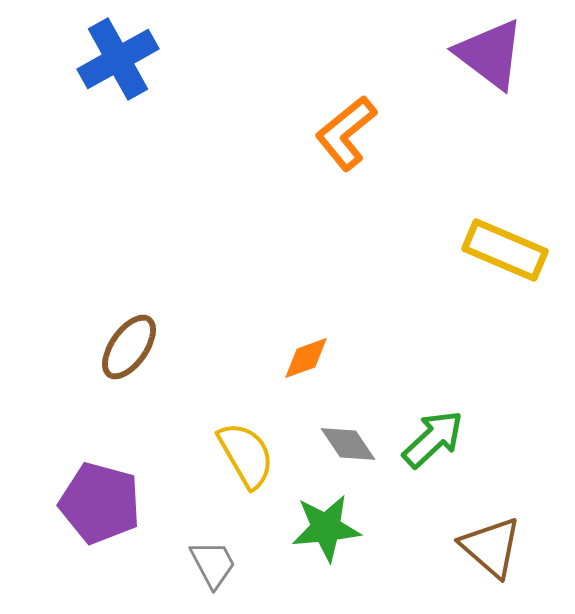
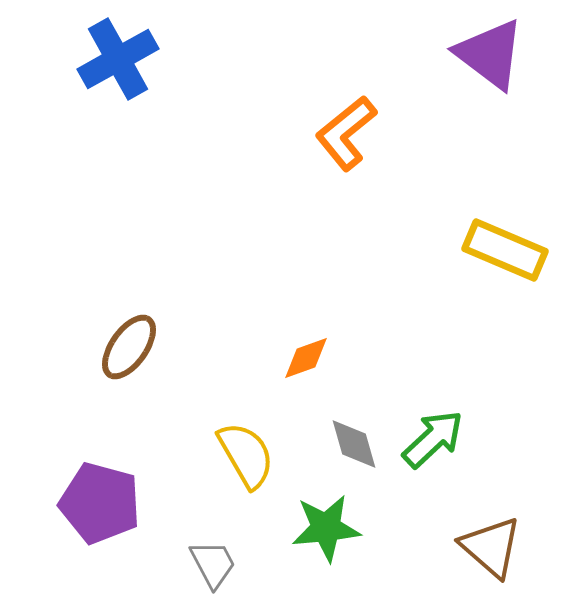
gray diamond: moved 6 px right; rotated 18 degrees clockwise
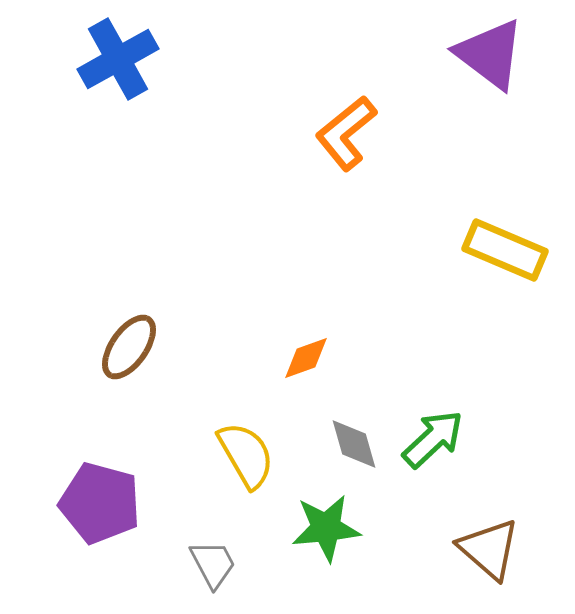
brown triangle: moved 2 px left, 2 px down
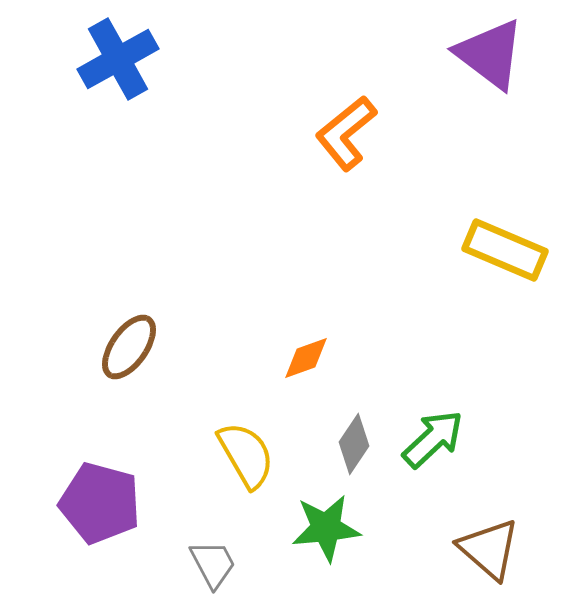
gray diamond: rotated 50 degrees clockwise
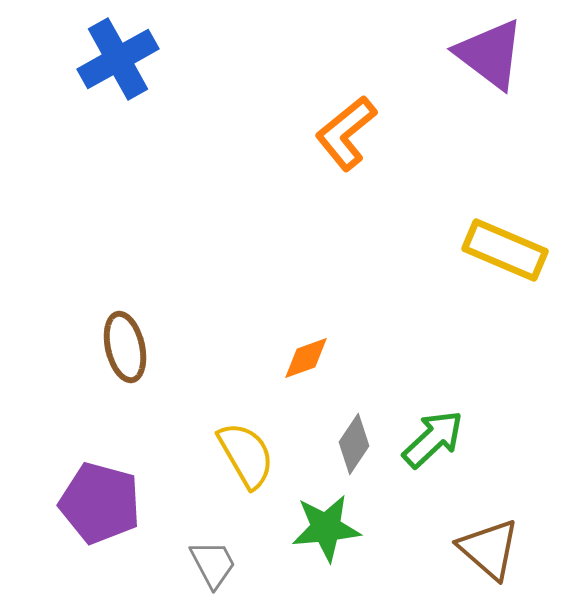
brown ellipse: moved 4 px left; rotated 48 degrees counterclockwise
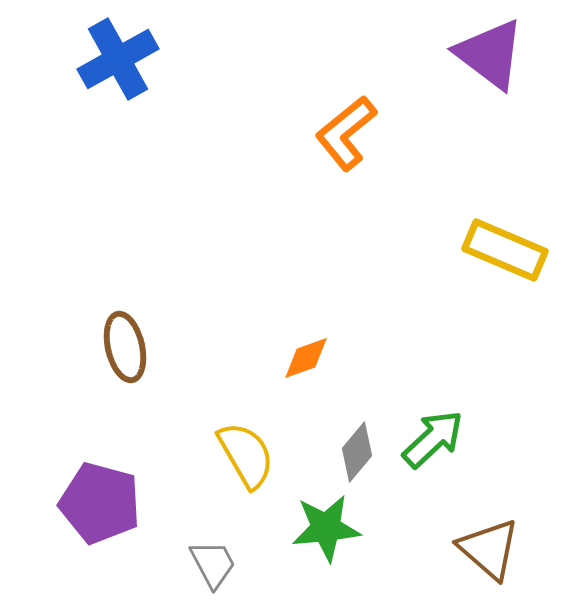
gray diamond: moved 3 px right, 8 px down; rotated 6 degrees clockwise
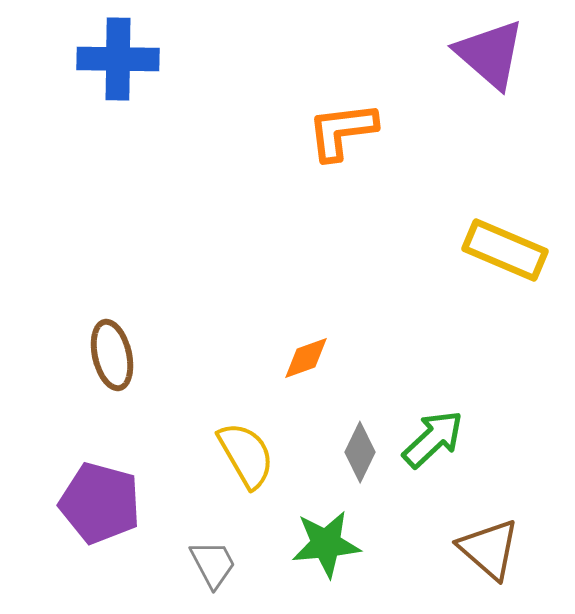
purple triangle: rotated 4 degrees clockwise
blue cross: rotated 30 degrees clockwise
orange L-shape: moved 4 px left, 2 px up; rotated 32 degrees clockwise
brown ellipse: moved 13 px left, 8 px down
gray diamond: moved 3 px right; rotated 14 degrees counterclockwise
green star: moved 16 px down
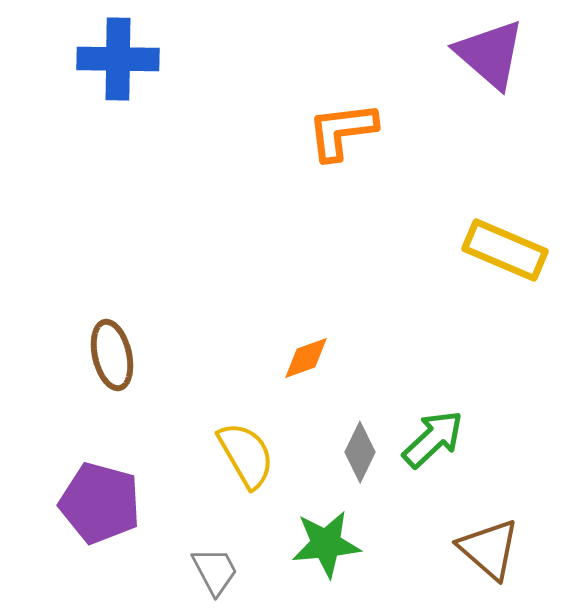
gray trapezoid: moved 2 px right, 7 px down
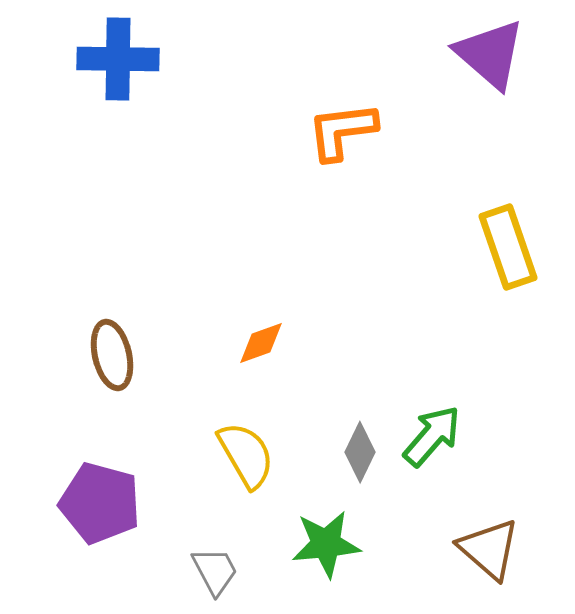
yellow rectangle: moved 3 px right, 3 px up; rotated 48 degrees clockwise
orange diamond: moved 45 px left, 15 px up
green arrow: moved 1 px left, 3 px up; rotated 6 degrees counterclockwise
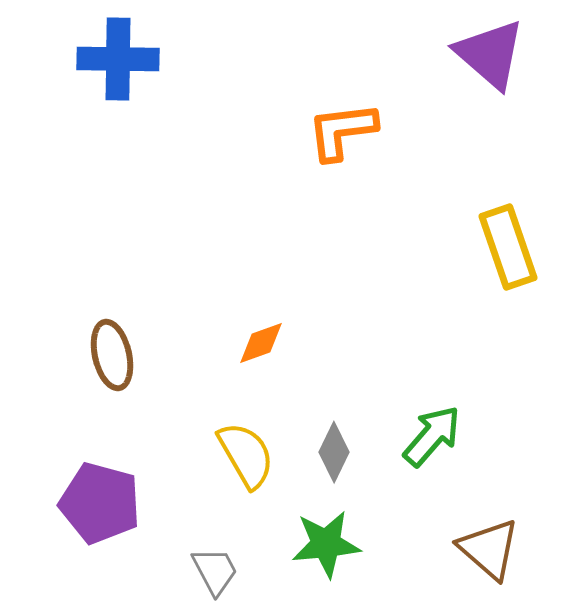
gray diamond: moved 26 px left
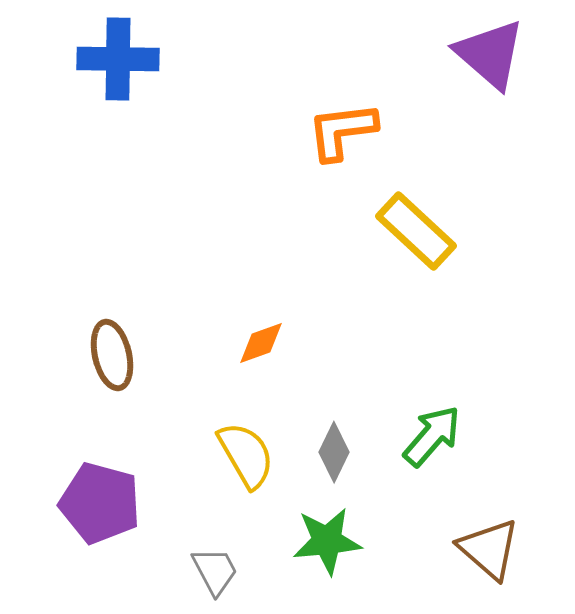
yellow rectangle: moved 92 px left, 16 px up; rotated 28 degrees counterclockwise
green star: moved 1 px right, 3 px up
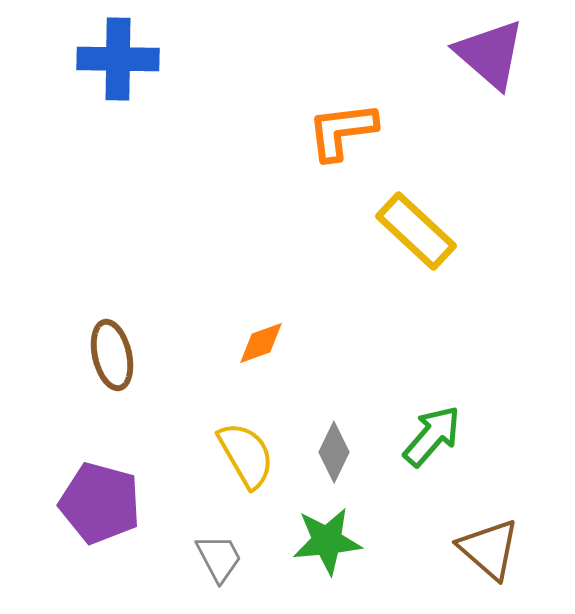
gray trapezoid: moved 4 px right, 13 px up
